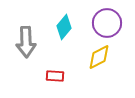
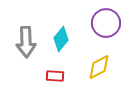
purple circle: moved 1 px left
cyan diamond: moved 3 px left, 12 px down
yellow diamond: moved 10 px down
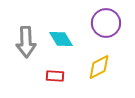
cyan diamond: rotated 70 degrees counterclockwise
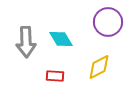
purple circle: moved 2 px right, 1 px up
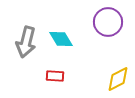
gray arrow: rotated 16 degrees clockwise
yellow diamond: moved 19 px right, 12 px down
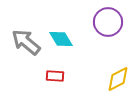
gray arrow: rotated 116 degrees clockwise
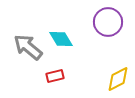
gray arrow: moved 2 px right, 5 px down
red rectangle: rotated 18 degrees counterclockwise
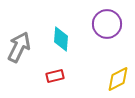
purple circle: moved 1 px left, 2 px down
cyan diamond: rotated 35 degrees clockwise
gray arrow: moved 9 px left; rotated 76 degrees clockwise
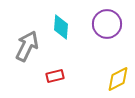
cyan diamond: moved 12 px up
gray arrow: moved 8 px right, 1 px up
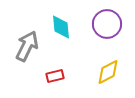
cyan diamond: rotated 10 degrees counterclockwise
yellow diamond: moved 10 px left, 7 px up
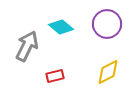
cyan diamond: rotated 45 degrees counterclockwise
